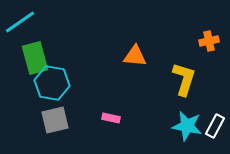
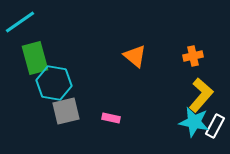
orange cross: moved 16 px left, 15 px down
orange triangle: rotated 35 degrees clockwise
yellow L-shape: moved 17 px right, 16 px down; rotated 24 degrees clockwise
cyan hexagon: moved 2 px right
gray square: moved 11 px right, 9 px up
cyan star: moved 7 px right, 4 px up
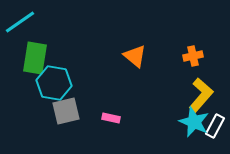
green rectangle: rotated 24 degrees clockwise
cyan star: rotated 12 degrees clockwise
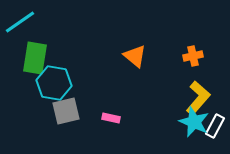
yellow L-shape: moved 3 px left, 3 px down
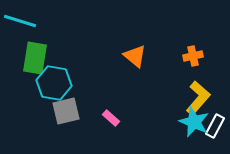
cyan line: moved 1 px up; rotated 52 degrees clockwise
pink rectangle: rotated 30 degrees clockwise
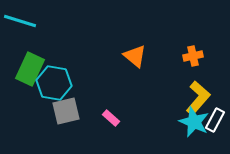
green rectangle: moved 5 px left, 11 px down; rotated 16 degrees clockwise
white rectangle: moved 6 px up
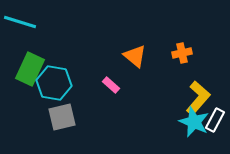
cyan line: moved 1 px down
orange cross: moved 11 px left, 3 px up
gray square: moved 4 px left, 6 px down
pink rectangle: moved 33 px up
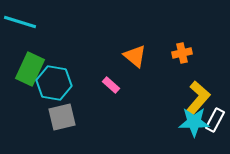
cyan star: rotated 24 degrees counterclockwise
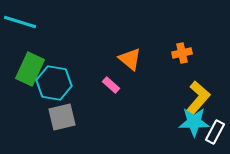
orange triangle: moved 5 px left, 3 px down
white rectangle: moved 12 px down
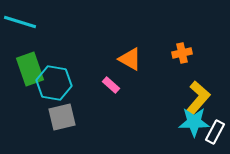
orange triangle: rotated 10 degrees counterclockwise
green rectangle: rotated 44 degrees counterclockwise
